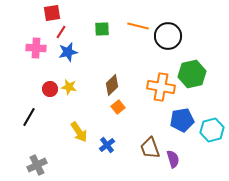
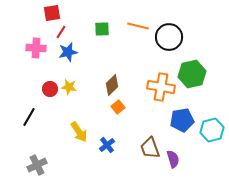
black circle: moved 1 px right, 1 px down
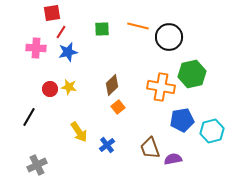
cyan hexagon: moved 1 px down
purple semicircle: rotated 84 degrees counterclockwise
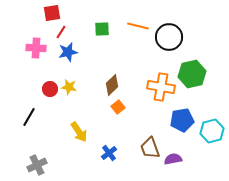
blue cross: moved 2 px right, 8 px down
